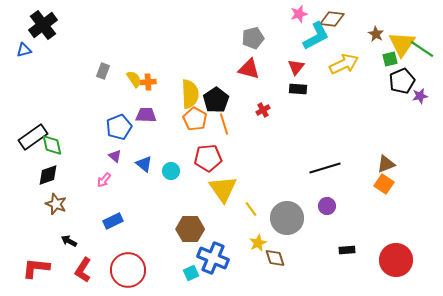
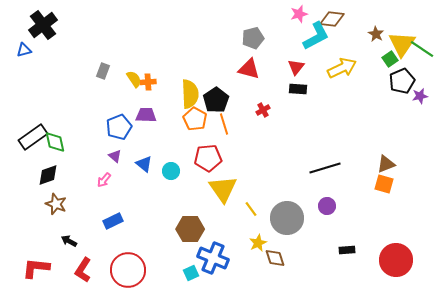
green square at (390, 59): rotated 21 degrees counterclockwise
yellow arrow at (344, 64): moved 2 px left, 4 px down
green diamond at (52, 145): moved 3 px right, 3 px up
orange square at (384, 184): rotated 18 degrees counterclockwise
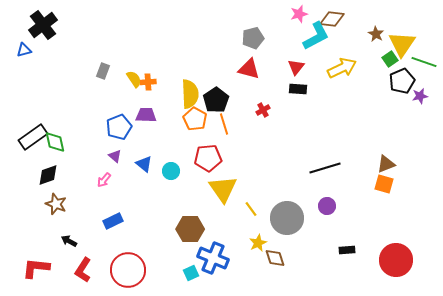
green line at (422, 49): moved 2 px right, 13 px down; rotated 15 degrees counterclockwise
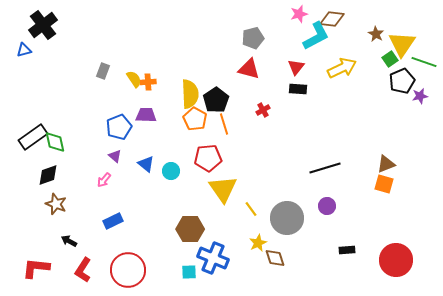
blue triangle at (144, 164): moved 2 px right
cyan square at (191, 273): moved 2 px left, 1 px up; rotated 21 degrees clockwise
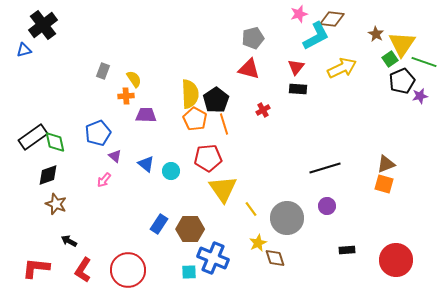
orange cross at (148, 82): moved 22 px left, 14 px down
blue pentagon at (119, 127): moved 21 px left, 6 px down
blue rectangle at (113, 221): moved 46 px right, 3 px down; rotated 30 degrees counterclockwise
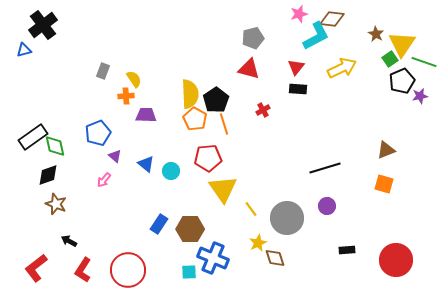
green diamond at (55, 142): moved 4 px down
brown triangle at (386, 164): moved 14 px up
red L-shape at (36, 268): rotated 44 degrees counterclockwise
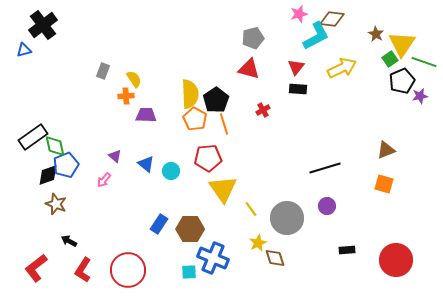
blue pentagon at (98, 133): moved 32 px left, 32 px down
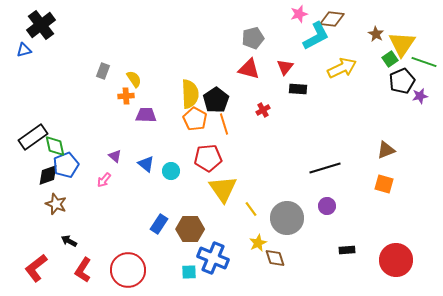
black cross at (43, 25): moved 2 px left
red triangle at (296, 67): moved 11 px left
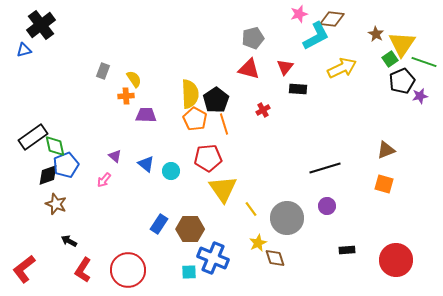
red L-shape at (36, 268): moved 12 px left, 1 px down
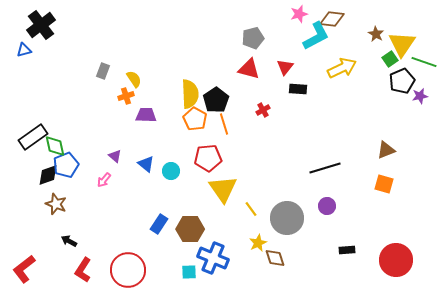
orange cross at (126, 96): rotated 14 degrees counterclockwise
